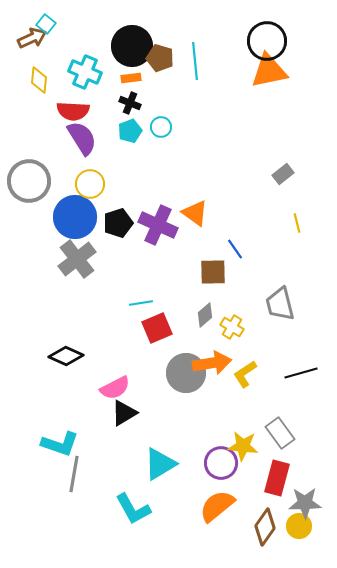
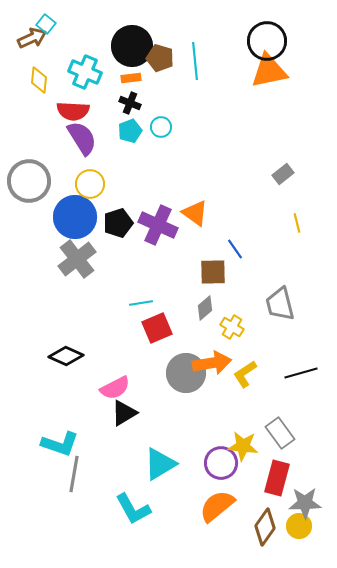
gray diamond at (205, 315): moved 7 px up
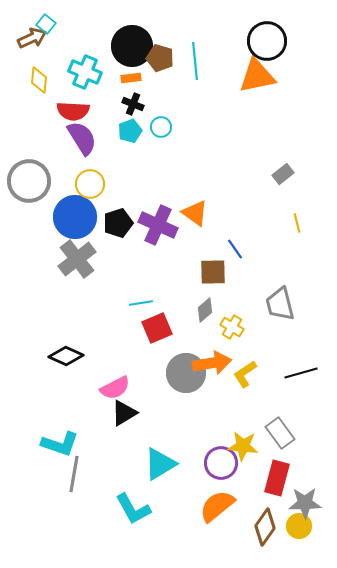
orange triangle at (269, 71): moved 12 px left, 5 px down
black cross at (130, 103): moved 3 px right, 1 px down
gray diamond at (205, 308): moved 2 px down
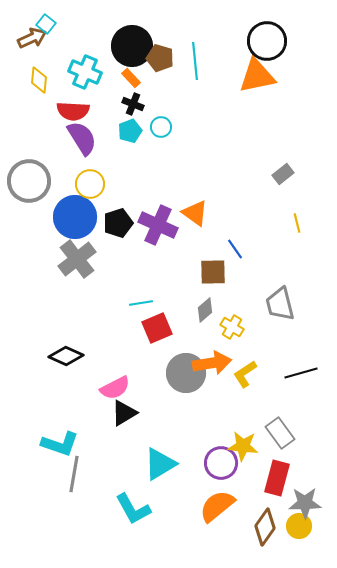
orange rectangle at (131, 78): rotated 54 degrees clockwise
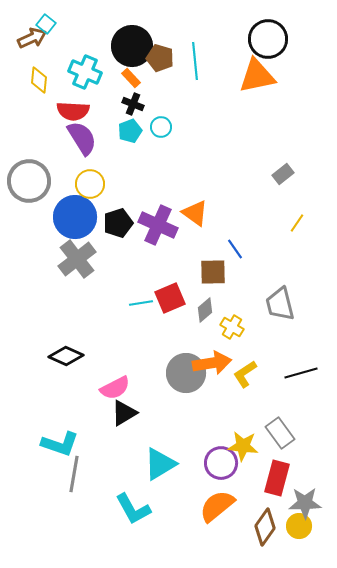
black circle at (267, 41): moved 1 px right, 2 px up
yellow line at (297, 223): rotated 48 degrees clockwise
red square at (157, 328): moved 13 px right, 30 px up
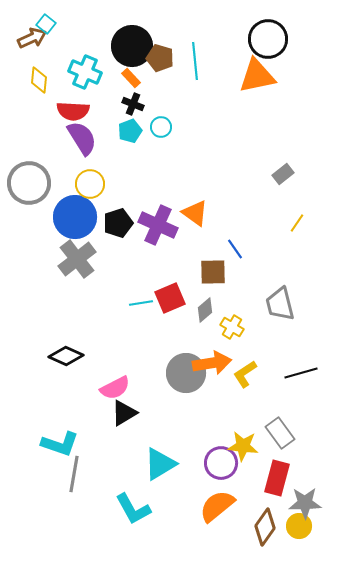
gray circle at (29, 181): moved 2 px down
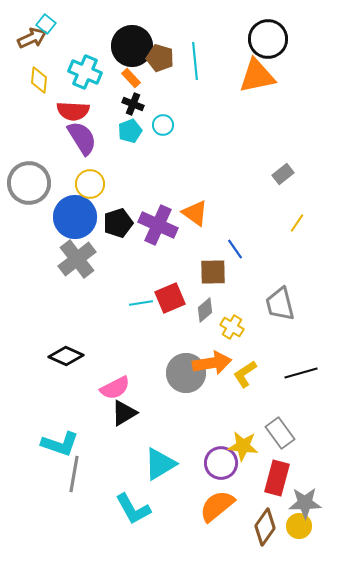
cyan circle at (161, 127): moved 2 px right, 2 px up
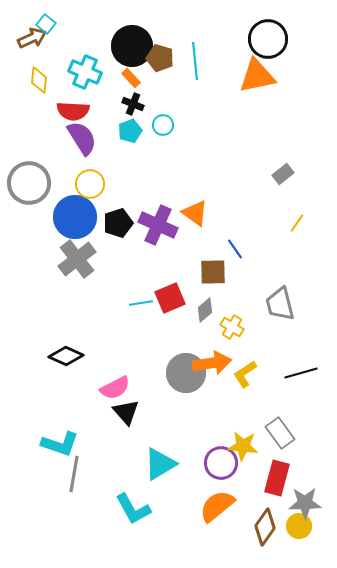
black triangle at (124, 413): moved 2 px right, 1 px up; rotated 40 degrees counterclockwise
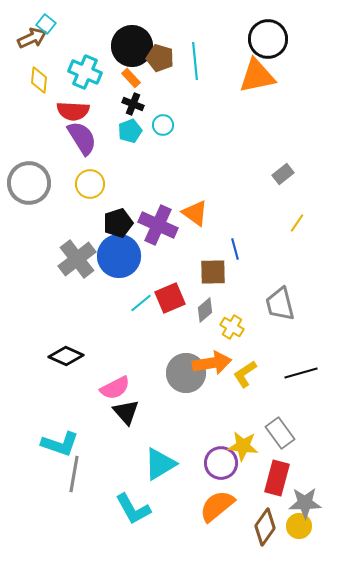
blue circle at (75, 217): moved 44 px right, 39 px down
blue line at (235, 249): rotated 20 degrees clockwise
cyan line at (141, 303): rotated 30 degrees counterclockwise
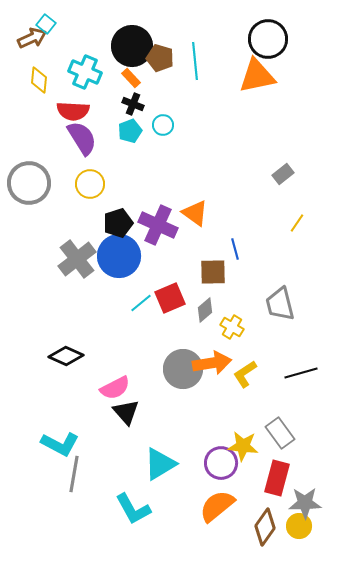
gray circle at (186, 373): moved 3 px left, 4 px up
cyan L-shape at (60, 444): rotated 9 degrees clockwise
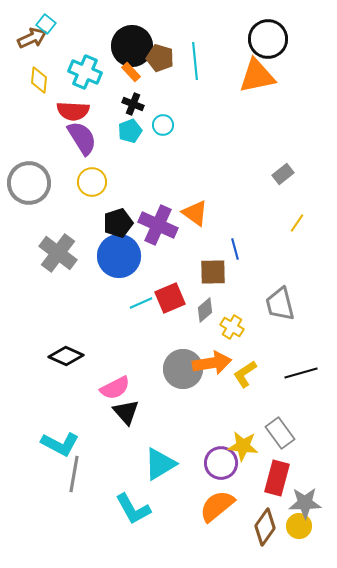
orange rectangle at (131, 78): moved 6 px up
yellow circle at (90, 184): moved 2 px right, 2 px up
gray cross at (77, 259): moved 19 px left, 6 px up; rotated 15 degrees counterclockwise
cyan line at (141, 303): rotated 15 degrees clockwise
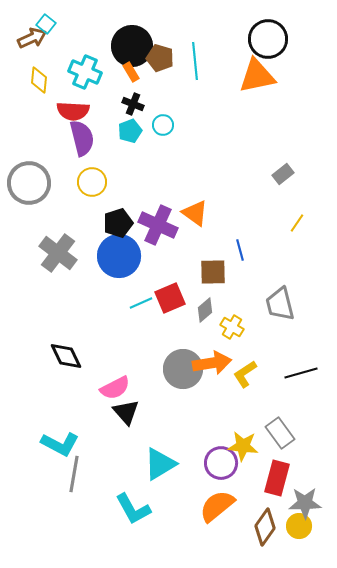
orange rectangle at (131, 72): rotated 12 degrees clockwise
purple semicircle at (82, 138): rotated 18 degrees clockwise
blue line at (235, 249): moved 5 px right, 1 px down
black diamond at (66, 356): rotated 40 degrees clockwise
